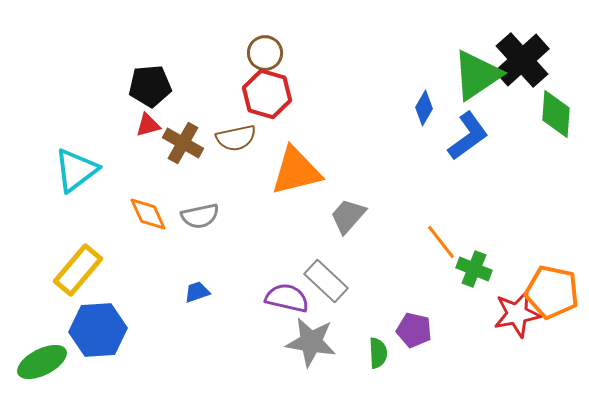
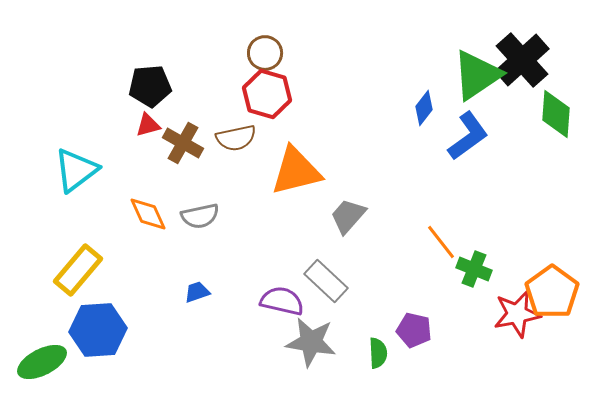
blue diamond: rotated 8 degrees clockwise
orange pentagon: rotated 24 degrees clockwise
purple semicircle: moved 5 px left, 3 px down
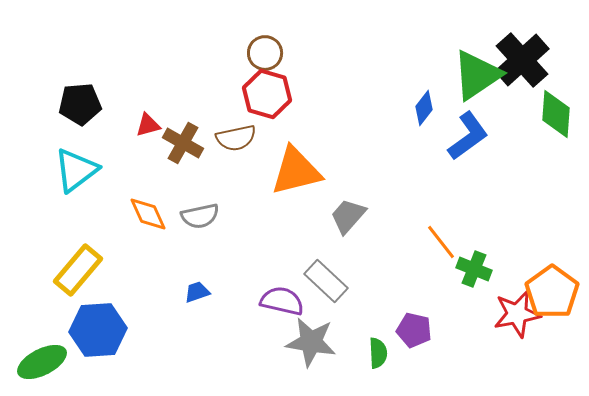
black pentagon: moved 70 px left, 18 px down
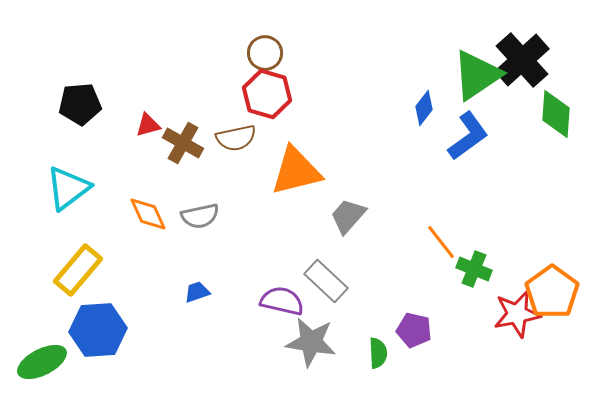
cyan triangle: moved 8 px left, 18 px down
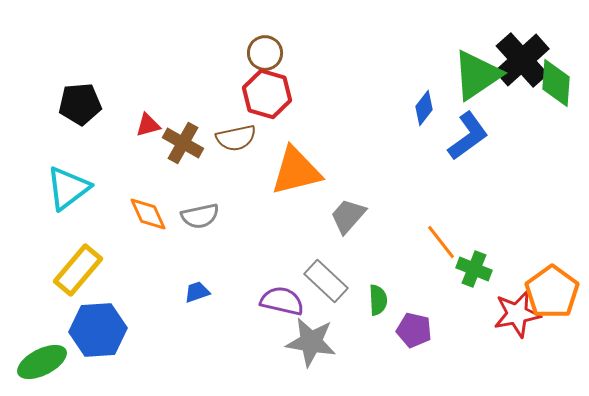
green diamond: moved 31 px up
green semicircle: moved 53 px up
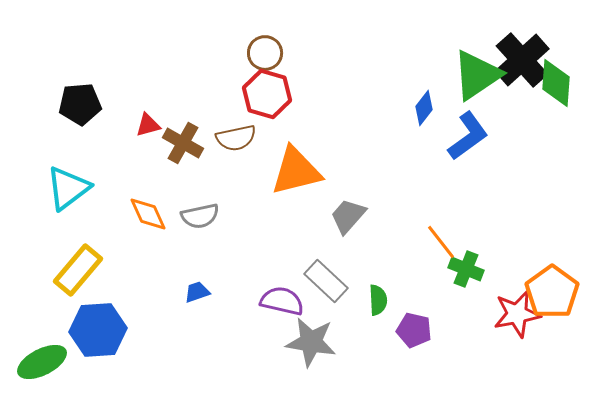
green cross: moved 8 px left
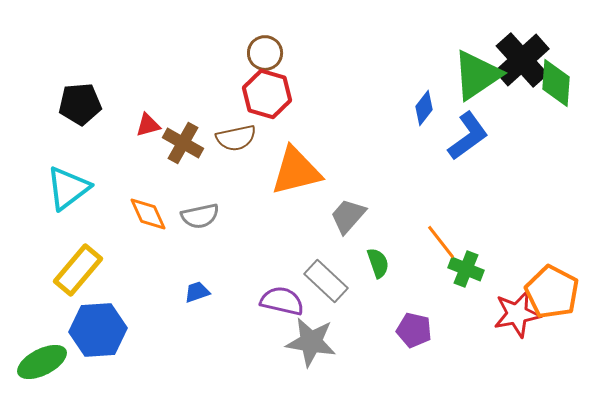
orange pentagon: rotated 8 degrees counterclockwise
green semicircle: moved 37 px up; rotated 16 degrees counterclockwise
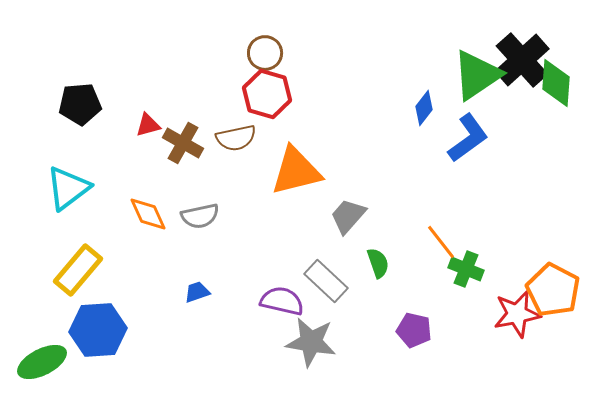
blue L-shape: moved 2 px down
orange pentagon: moved 1 px right, 2 px up
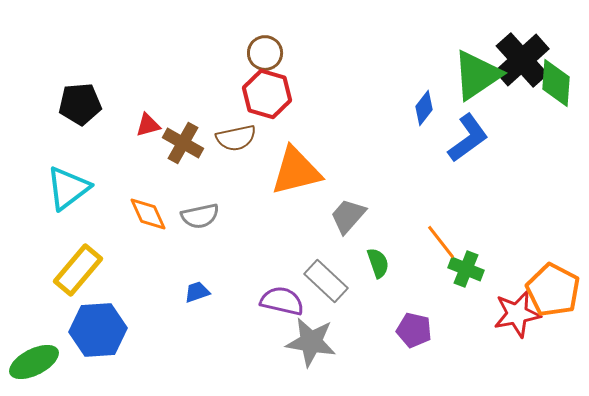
green ellipse: moved 8 px left
